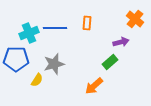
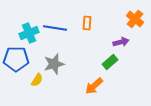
blue line: rotated 10 degrees clockwise
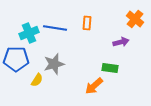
green rectangle: moved 6 px down; rotated 49 degrees clockwise
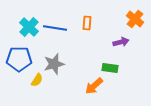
cyan cross: moved 6 px up; rotated 24 degrees counterclockwise
blue pentagon: moved 3 px right
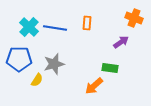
orange cross: moved 1 px left, 1 px up; rotated 18 degrees counterclockwise
purple arrow: rotated 21 degrees counterclockwise
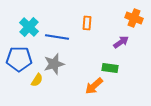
blue line: moved 2 px right, 9 px down
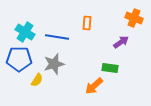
cyan cross: moved 4 px left, 5 px down; rotated 12 degrees counterclockwise
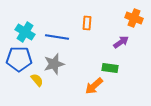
yellow semicircle: rotated 72 degrees counterclockwise
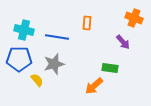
cyan cross: moved 1 px left, 2 px up; rotated 18 degrees counterclockwise
purple arrow: moved 2 px right; rotated 84 degrees clockwise
